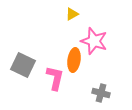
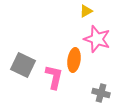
yellow triangle: moved 14 px right, 3 px up
pink star: moved 3 px right, 2 px up
pink L-shape: moved 1 px left, 1 px up
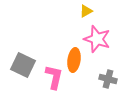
gray cross: moved 7 px right, 14 px up
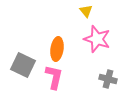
yellow triangle: rotated 40 degrees counterclockwise
orange ellipse: moved 17 px left, 11 px up
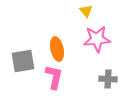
pink star: rotated 24 degrees counterclockwise
orange ellipse: rotated 20 degrees counterclockwise
gray square: moved 4 px up; rotated 35 degrees counterclockwise
gray cross: rotated 12 degrees counterclockwise
